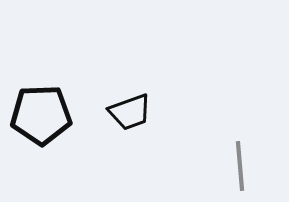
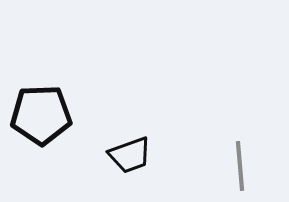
black trapezoid: moved 43 px down
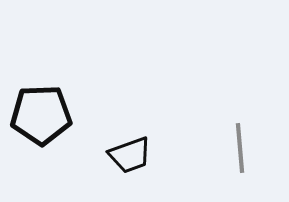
gray line: moved 18 px up
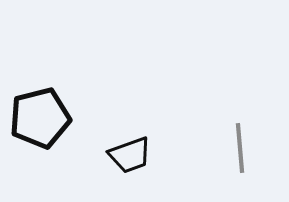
black pentagon: moved 1 px left, 3 px down; rotated 12 degrees counterclockwise
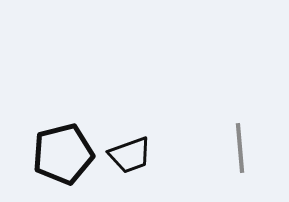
black pentagon: moved 23 px right, 36 px down
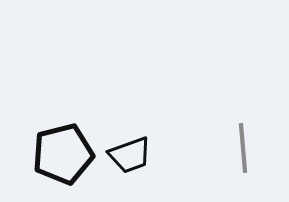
gray line: moved 3 px right
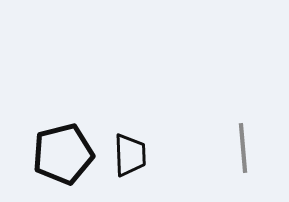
black trapezoid: rotated 72 degrees counterclockwise
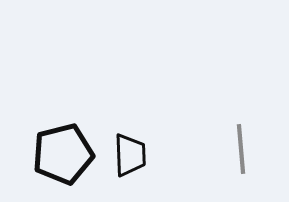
gray line: moved 2 px left, 1 px down
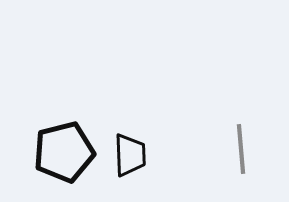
black pentagon: moved 1 px right, 2 px up
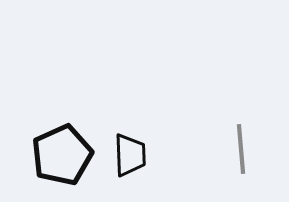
black pentagon: moved 2 px left, 3 px down; rotated 10 degrees counterclockwise
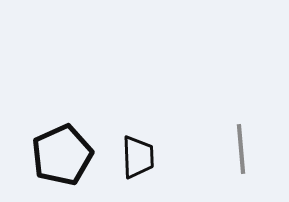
black trapezoid: moved 8 px right, 2 px down
